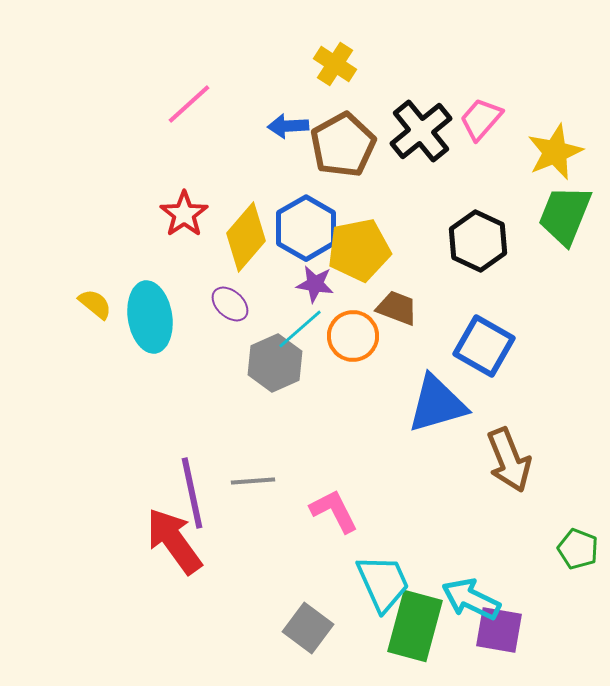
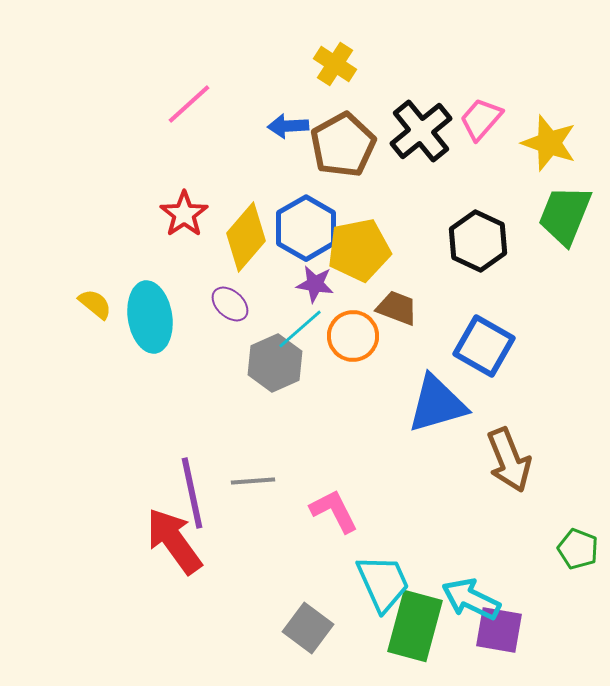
yellow star: moved 6 px left, 9 px up; rotated 30 degrees counterclockwise
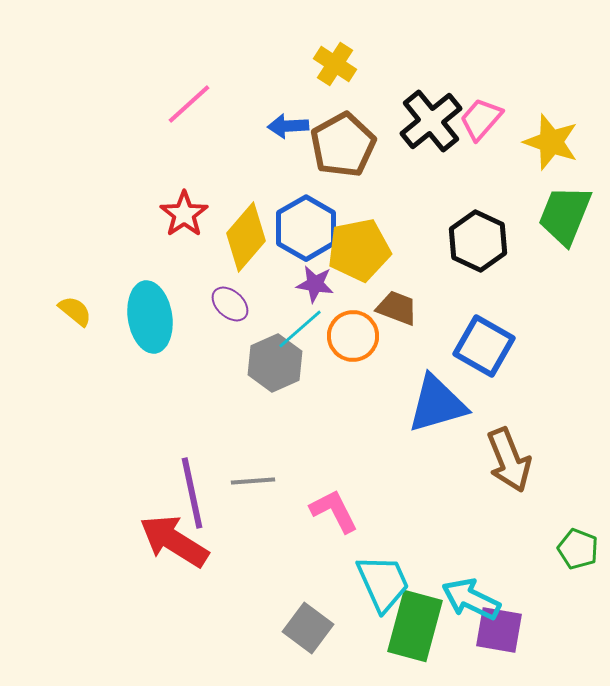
black cross: moved 10 px right, 10 px up
yellow star: moved 2 px right, 1 px up
yellow semicircle: moved 20 px left, 7 px down
red arrow: rotated 22 degrees counterclockwise
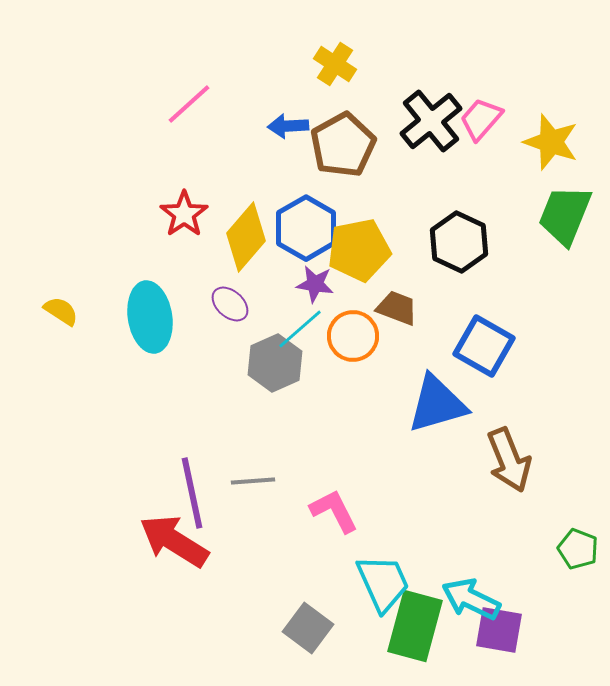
black hexagon: moved 19 px left, 1 px down
yellow semicircle: moved 14 px left; rotated 6 degrees counterclockwise
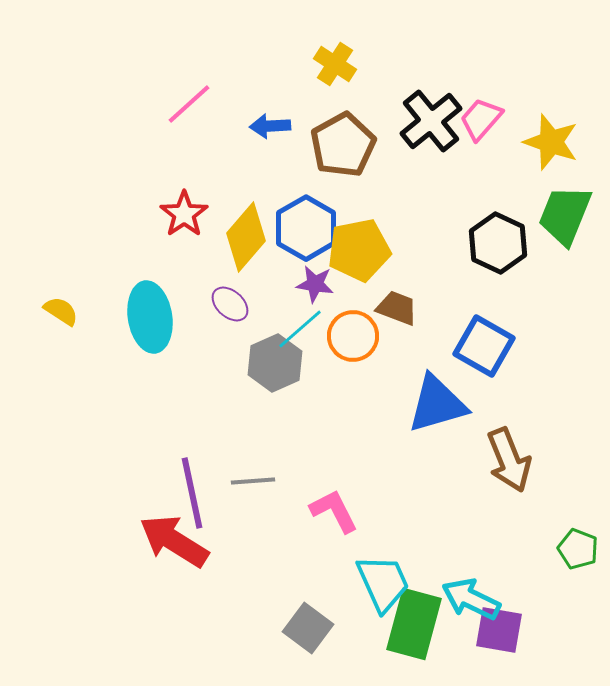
blue arrow: moved 18 px left
black hexagon: moved 39 px right, 1 px down
green rectangle: moved 1 px left, 2 px up
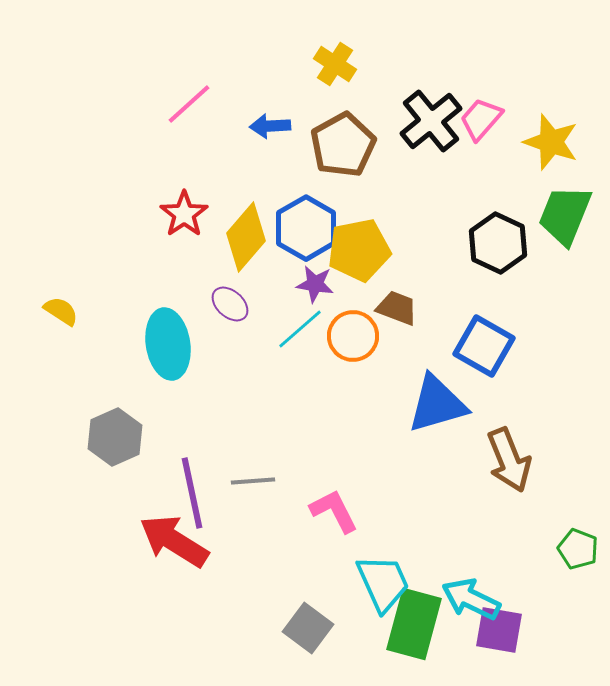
cyan ellipse: moved 18 px right, 27 px down
gray hexagon: moved 160 px left, 74 px down
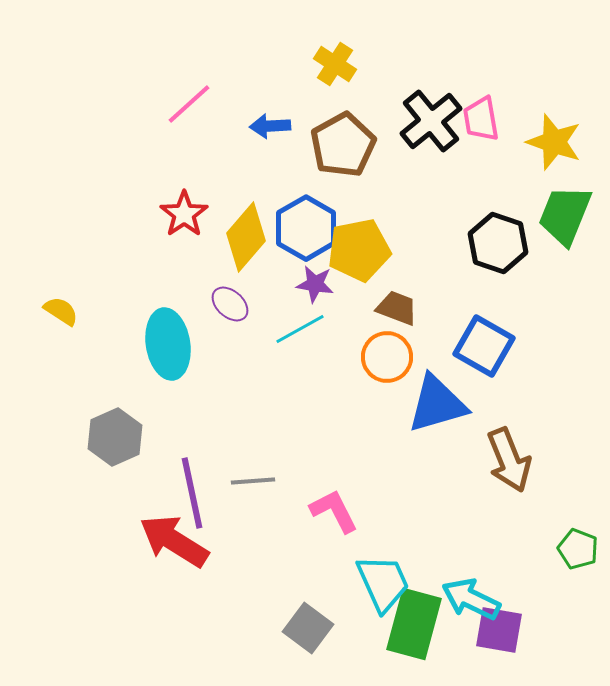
pink trapezoid: rotated 51 degrees counterclockwise
yellow star: moved 3 px right
black hexagon: rotated 6 degrees counterclockwise
cyan line: rotated 12 degrees clockwise
orange circle: moved 34 px right, 21 px down
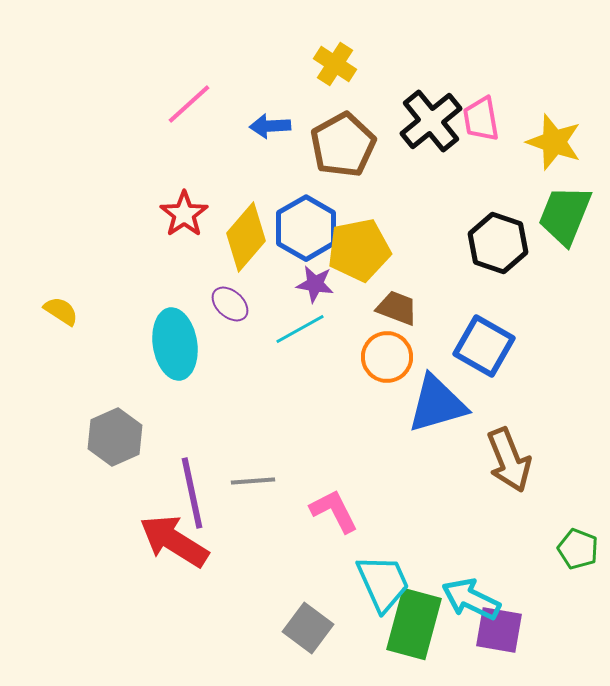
cyan ellipse: moved 7 px right
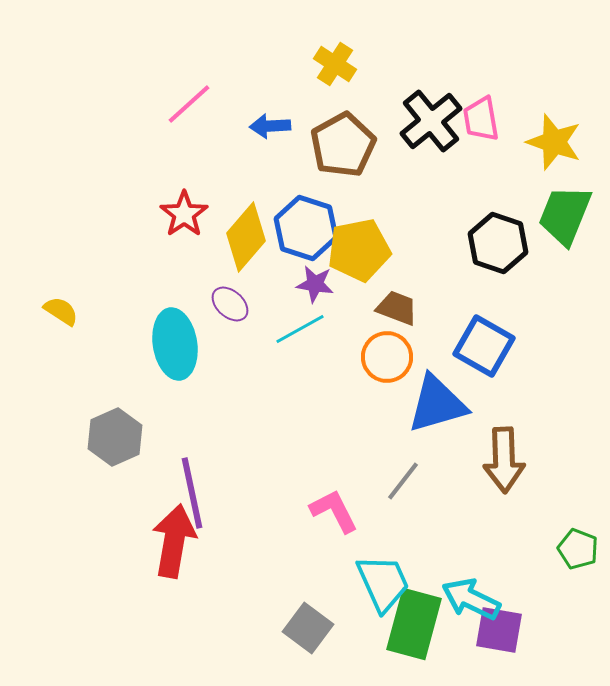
blue hexagon: rotated 12 degrees counterclockwise
brown arrow: moved 5 px left; rotated 20 degrees clockwise
gray line: moved 150 px right; rotated 48 degrees counterclockwise
red arrow: rotated 68 degrees clockwise
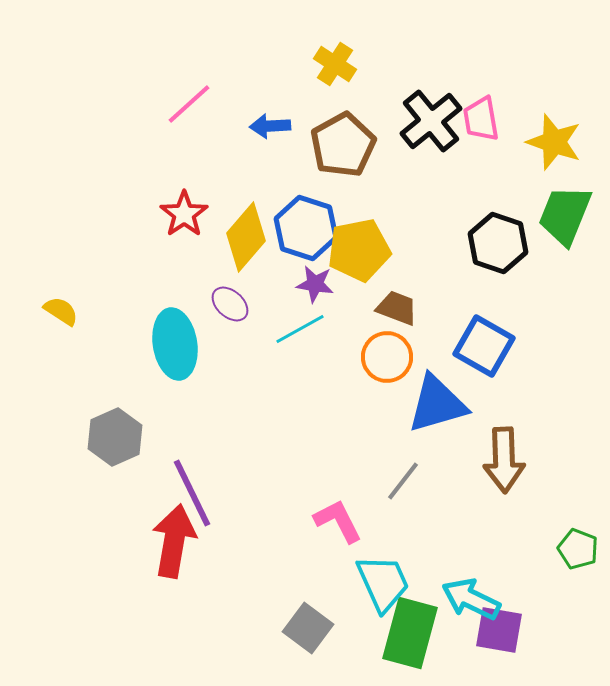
purple line: rotated 14 degrees counterclockwise
pink L-shape: moved 4 px right, 10 px down
green rectangle: moved 4 px left, 9 px down
